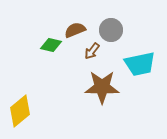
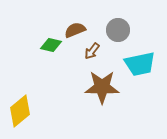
gray circle: moved 7 px right
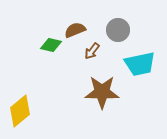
brown star: moved 5 px down
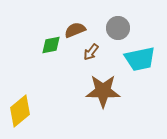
gray circle: moved 2 px up
green diamond: rotated 25 degrees counterclockwise
brown arrow: moved 1 px left, 1 px down
cyan trapezoid: moved 5 px up
brown star: moved 1 px right, 1 px up
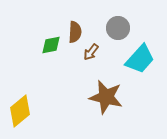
brown semicircle: moved 2 px down; rotated 115 degrees clockwise
cyan trapezoid: rotated 36 degrees counterclockwise
brown star: moved 3 px right, 6 px down; rotated 12 degrees clockwise
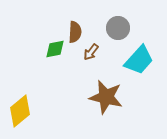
green diamond: moved 4 px right, 4 px down
cyan trapezoid: moved 1 px left, 1 px down
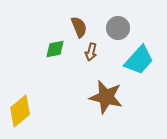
brown semicircle: moved 4 px right, 5 px up; rotated 25 degrees counterclockwise
brown arrow: rotated 24 degrees counterclockwise
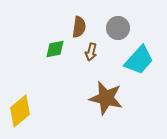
brown semicircle: rotated 30 degrees clockwise
brown star: moved 1 px down
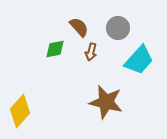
brown semicircle: rotated 50 degrees counterclockwise
brown star: moved 4 px down
yellow diamond: rotated 8 degrees counterclockwise
